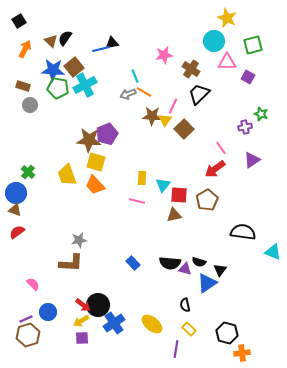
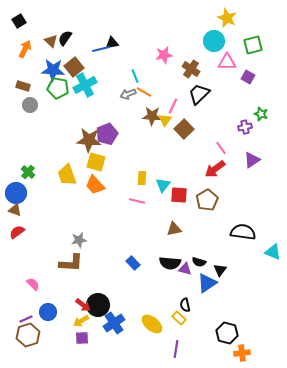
brown triangle at (174, 215): moved 14 px down
yellow rectangle at (189, 329): moved 10 px left, 11 px up
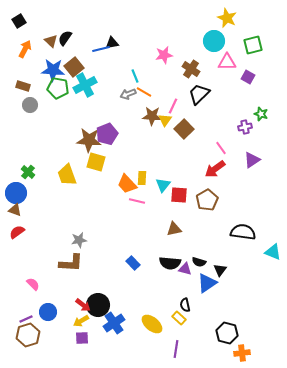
orange trapezoid at (95, 185): moved 32 px right, 1 px up
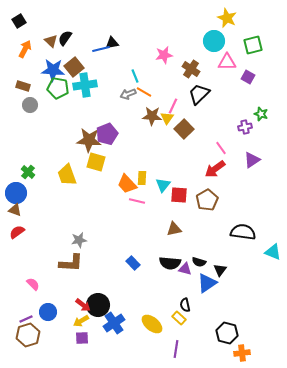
cyan cross at (85, 85): rotated 20 degrees clockwise
yellow triangle at (165, 120): moved 2 px right, 2 px up
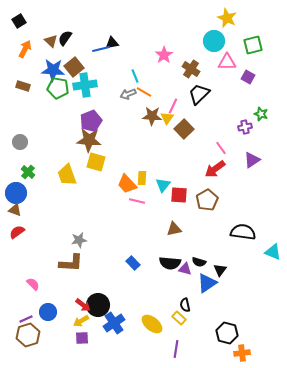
pink star at (164, 55): rotated 24 degrees counterclockwise
gray circle at (30, 105): moved 10 px left, 37 px down
purple pentagon at (107, 134): moved 16 px left, 13 px up
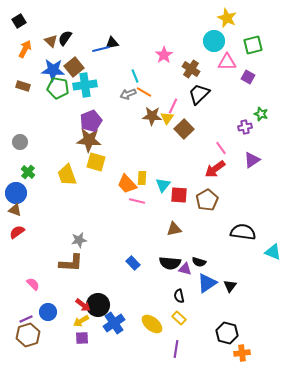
black triangle at (220, 270): moved 10 px right, 16 px down
black semicircle at (185, 305): moved 6 px left, 9 px up
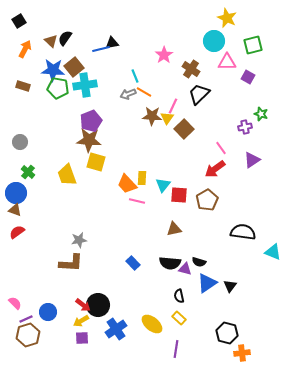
pink semicircle at (33, 284): moved 18 px left, 19 px down
blue cross at (114, 323): moved 2 px right, 6 px down
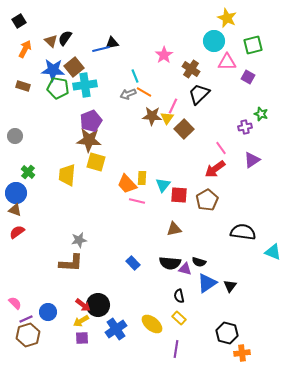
gray circle at (20, 142): moved 5 px left, 6 px up
yellow trapezoid at (67, 175): rotated 25 degrees clockwise
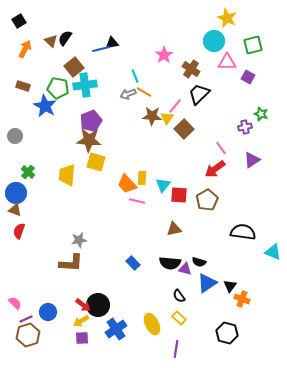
blue star at (53, 70): moved 8 px left, 36 px down; rotated 25 degrees clockwise
pink line at (173, 106): moved 2 px right; rotated 14 degrees clockwise
red semicircle at (17, 232): moved 2 px right, 1 px up; rotated 35 degrees counterclockwise
black semicircle at (179, 296): rotated 24 degrees counterclockwise
yellow ellipse at (152, 324): rotated 25 degrees clockwise
orange cross at (242, 353): moved 54 px up; rotated 28 degrees clockwise
